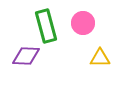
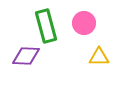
pink circle: moved 1 px right
yellow triangle: moved 1 px left, 1 px up
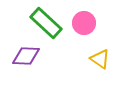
green rectangle: moved 3 px up; rotated 32 degrees counterclockwise
yellow triangle: moved 1 px right, 2 px down; rotated 35 degrees clockwise
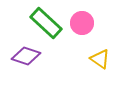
pink circle: moved 2 px left
purple diamond: rotated 16 degrees clockwise
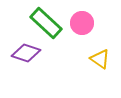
purple diamond: moved 3 px up
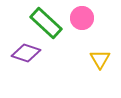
pink circle: moved 5 px up
yellow triangle: rotated 25 degrees clockwise
